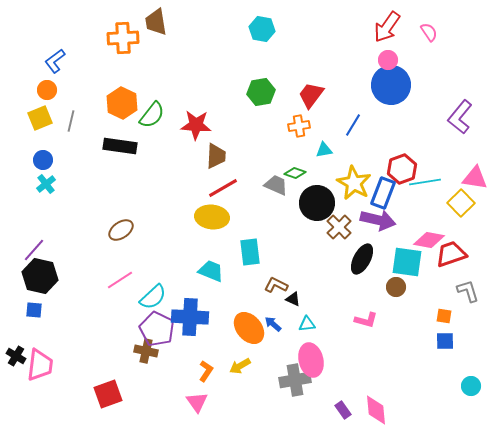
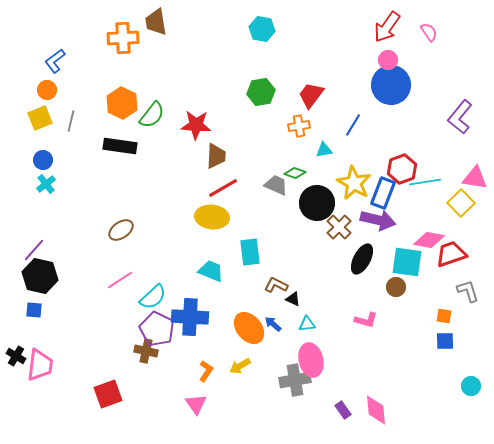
pink triangle at (197, 402): moved 1 px left, 2 px down
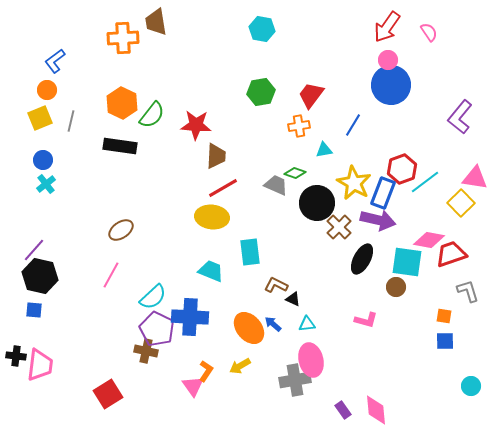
cyan line at (425, 182): rotated 28 degrees counterclockwise
pink line at (120, 280): moved 9 px left, 5 px up; rotated 28 degrees counterclockwise
black cross at (16, 356): rotated 24 degrees counterclockwise
red square at (108, 394): rotated 12 degrees counterclockwise
pink triangle at (196, 404): moved 3 px left, 18 px up
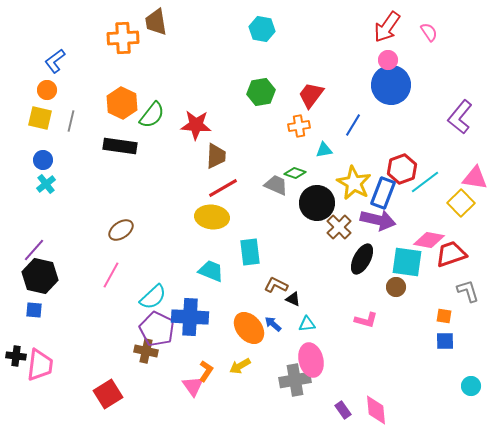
yellow square at (40, 118): rotated 35 degrees clockwise
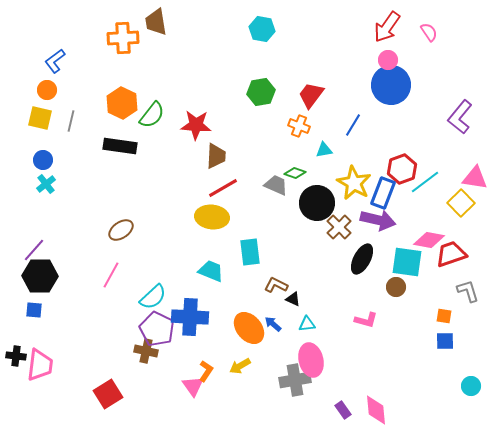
orange cross at (299, 126): rotated 30 degrees clockwise
black hexagon at (40, 276): rotated 12 degrees counterclockwise
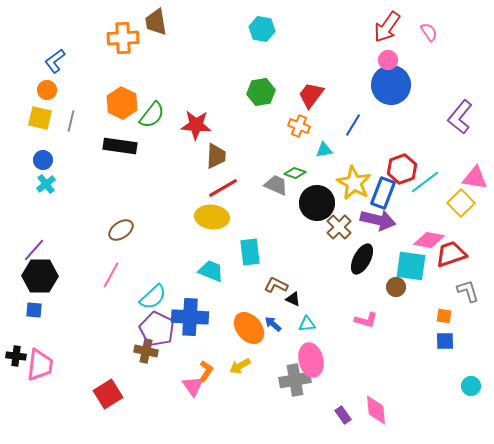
cyan square at (407, 262): moved 4 px right, 4 px down
purple rectangle at (343, 410): moved 5 px down
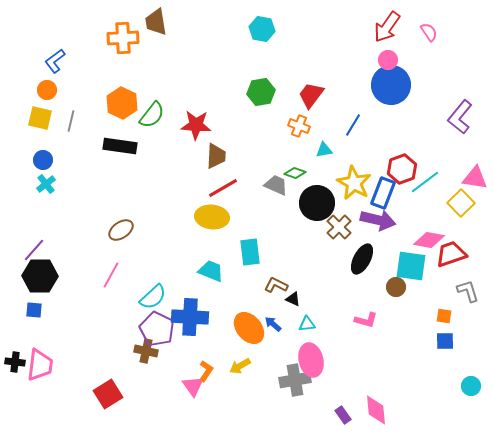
black cross at (16, 356): moved 1 px left, 6 px down
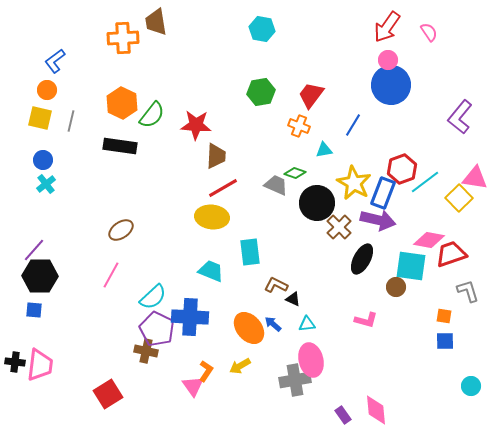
yellow square at (461, 203): moved 2 px left, 5 px up
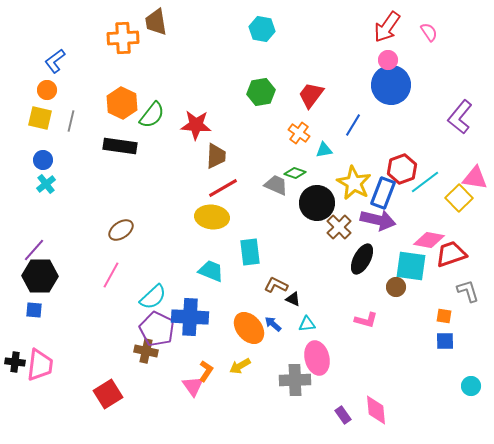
orange cross at (299, 126): moved 7 px down; rotated 15 degrees clockwise
pink ellipse at (311, 360): moved 6 px right, 2 px up
gray cross at (295, 380): rotated 8 degrees clockwise
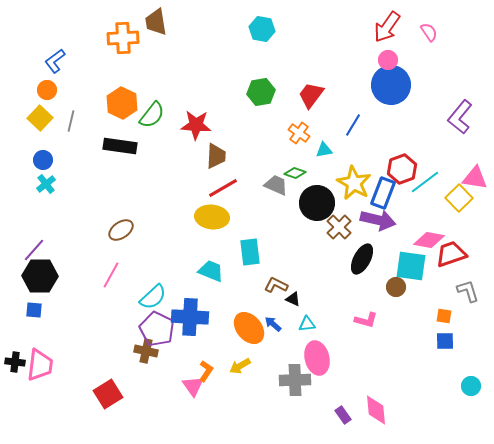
yellow square at (40, 118): rotated 30 degrees clockwise
